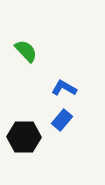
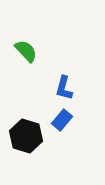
blue L-shape: rotated 105 degrees counterclockwise
black hexagon: moved 2 px right, 1 px up; rotated 16 degrees clockwise
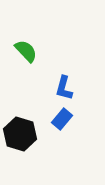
blue rectangle: moved 1 px up
black hexagon: moved 6 px left, 2 px up
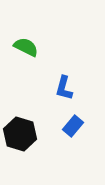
green semicircle: moved 4 px up; rotated 20 degrees counterclockwise
blue rectangle: moved 11 px right, 7 px down
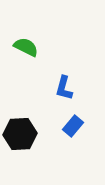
black hexagon: rotated 20 degrees counterclockwise
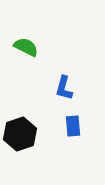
blue rectangle: rotated 45 degrees counterclockwise
black hexagon: rotated 16 degrees counterclockwise
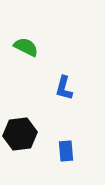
blue rectangle: moved 7 px left, 25 px down
black hexagon: rotated 12 degrees clockwise
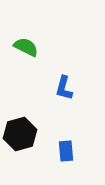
black hexagon: rotated 8 degrees counterclockwise
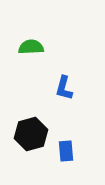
green semicircle: moved 5 px right; rotated 30 degrees counterclockwise
black hexagon: moved 11 px right
